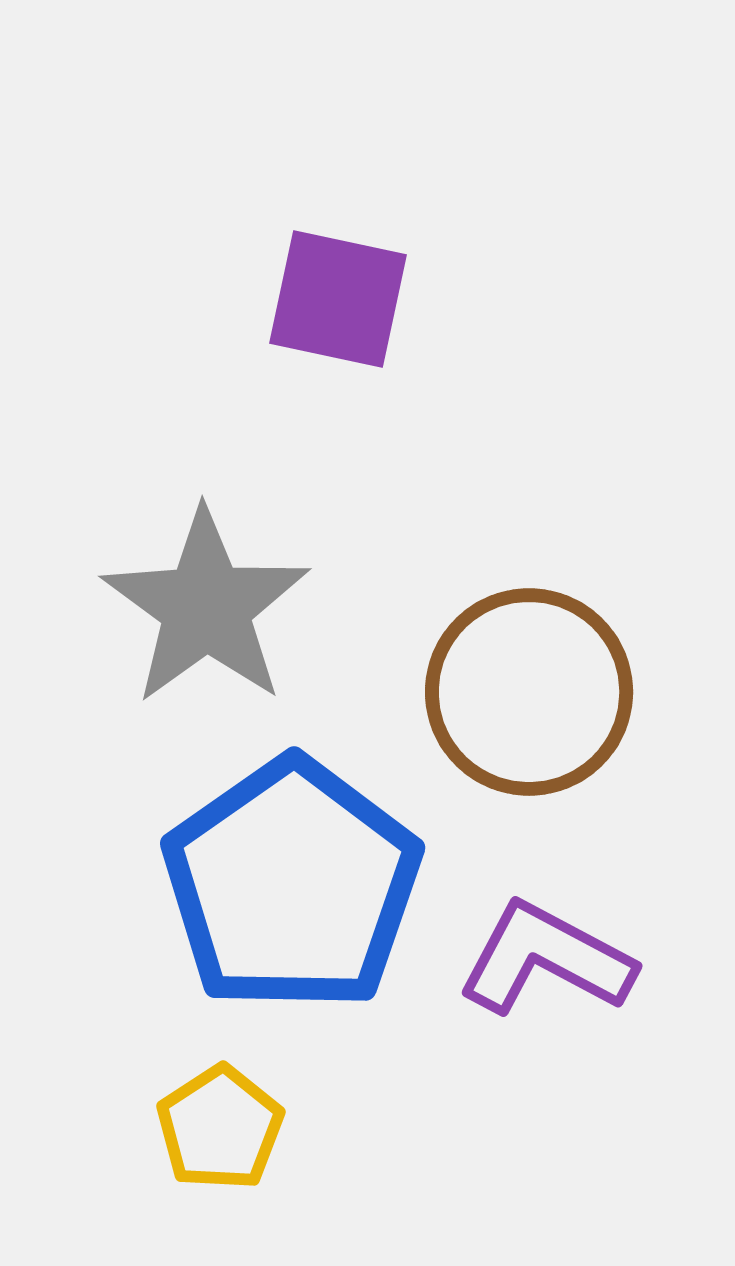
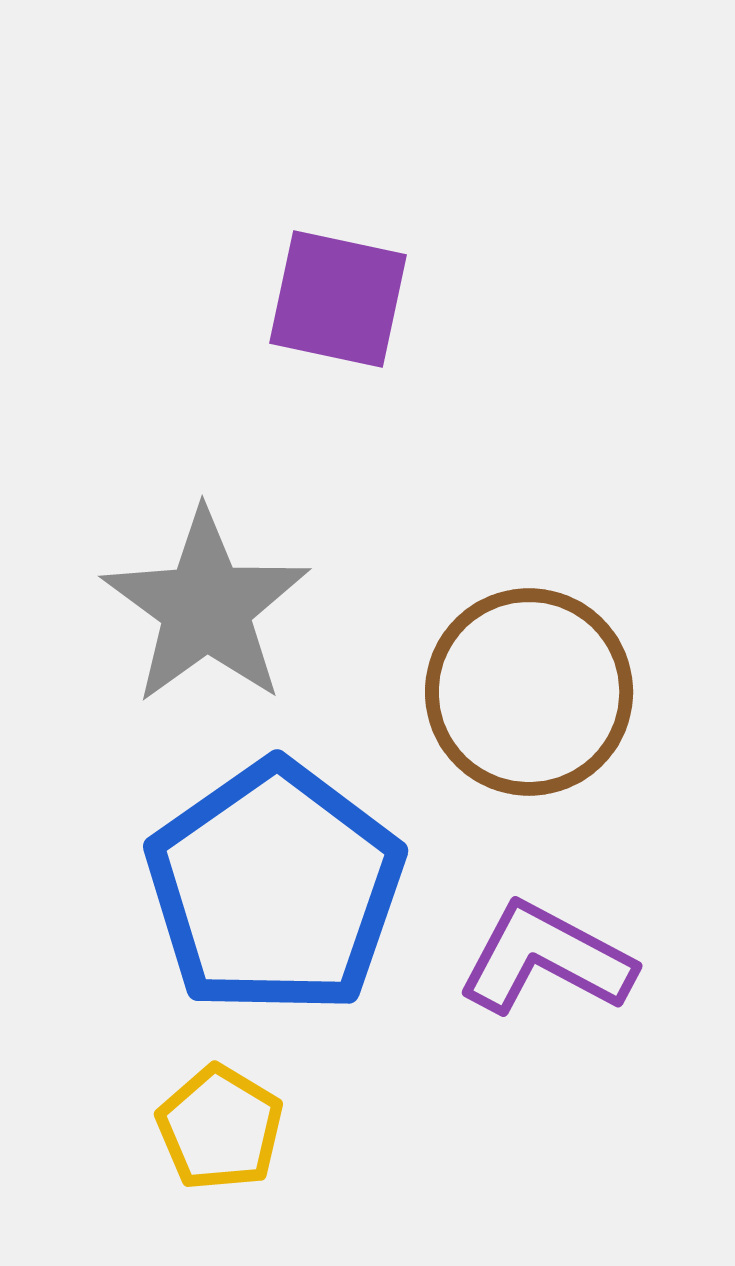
blue pentagon: moved 17 px left, 3 px down
yellow pentagon: rotated 8 degrees counterclockwise
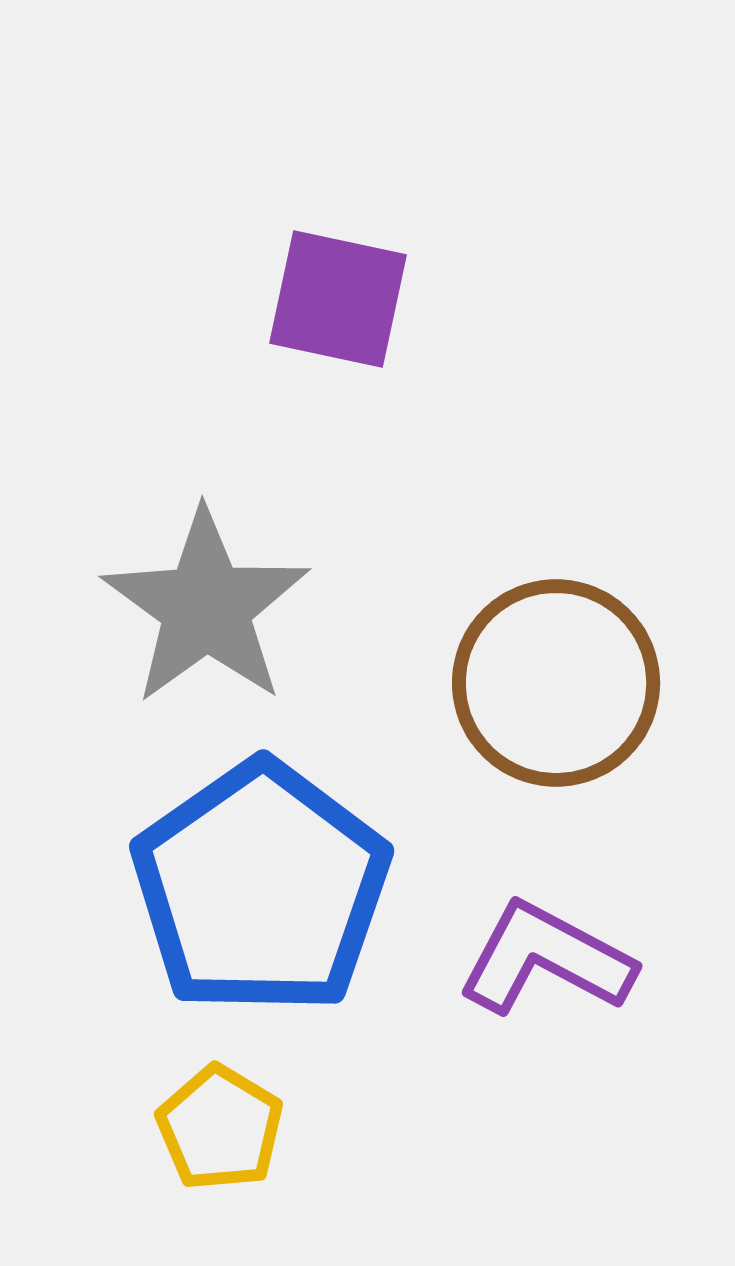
brown circle: moved 27 px right, 9 px up
blue pentagon: moved 14 px left
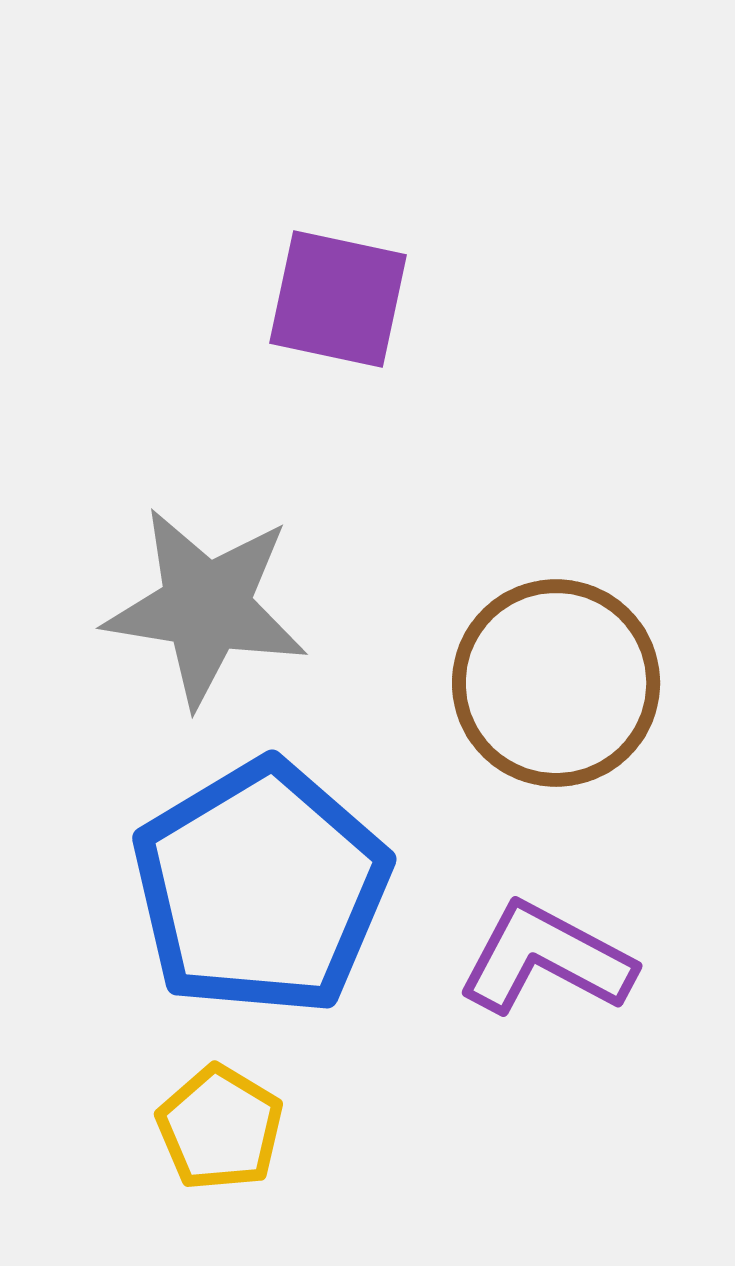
gray star: rotated 27 degrees counterclockwise
blue pentagon: rotated 4 degrees clockwise
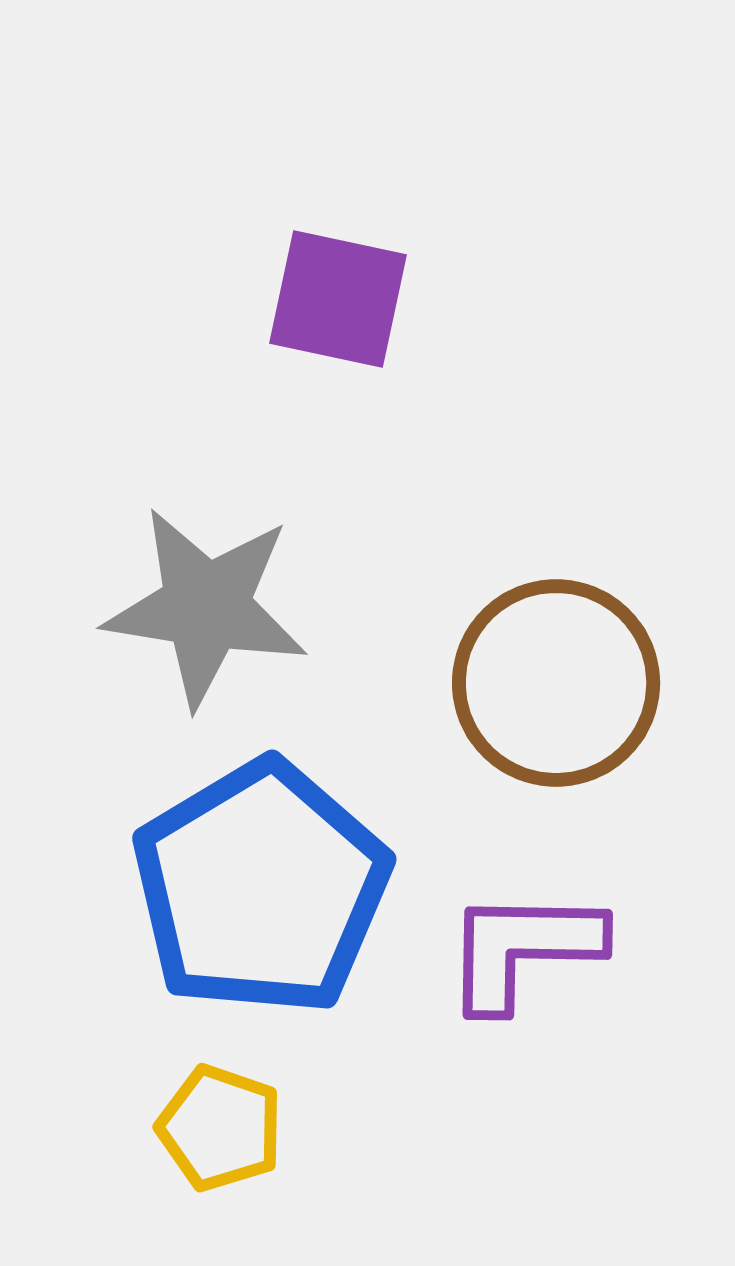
purple L-shape: moved 23 px left, 10 px up; rotated 27 degrees counterclockwise
yellow pentagon: rotated 12 degrees counterclockwise
